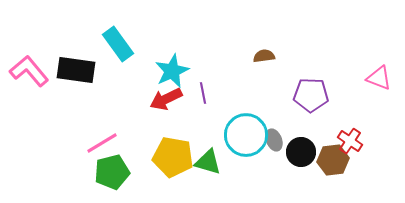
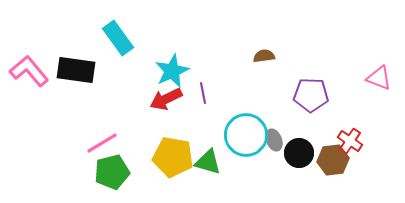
cyan rectangle: moved 6 px up
black circle: moved 2 px left, 1 px down
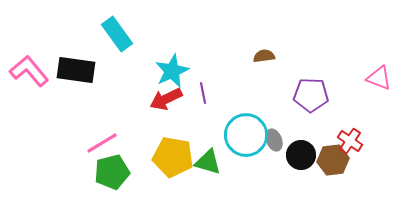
cyan rectangle: moved 1 px left, 4 px up
black circle: moved 2 px right, 2 px down
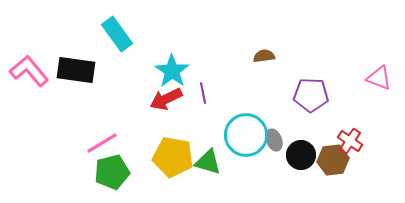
cyan star: rotated 12 degrees counterclockwise
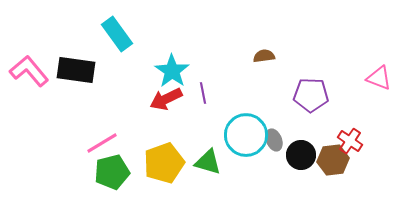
yellow pentagon: moved 9 px left, 6 px down; rotated 30 degrees counterclockwise
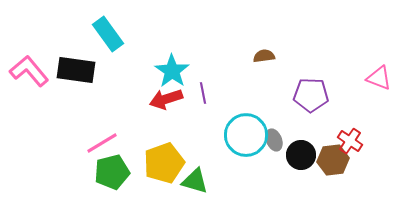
cyan rectangle: moved 9 px left
red arrow: rotated 8 degrees clockwise
green triangle: moved 13 px left, 19 px down
